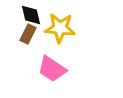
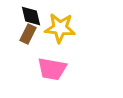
black diamond: moved 1 px down
pink trapezoid: rotated 24 degrees counterclockwise
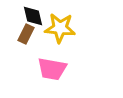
black diamond: moved 2 px right
brown rectangle: moved 2 px left
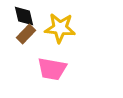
black diamond: moved 9 px left
brown rectangle: rotated 18 degrees clockwise
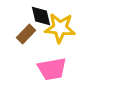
black diamond: moved 17 px right
pink trapezoid: rotated 20 degrees counterclockwise
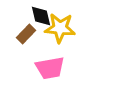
pink trapezoid: moved 2 px left, 1 px up
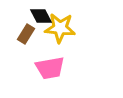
black diamond: rotated 15 degrees counterclockwise
brown rectangle: rotated 12 degrees counterclockwise
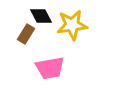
yellow star: moved 12 px right, 3 px up; rotated 12 degrees counterclockwise
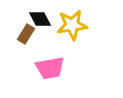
black diamond: moved 1 px left, 3 px down
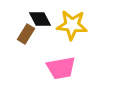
yellow star: rotated 12 degrees clockwise
pink trapezoid: moved 11 px right
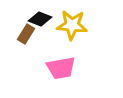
black diamond: rotated 40 degrees counterclockwise
